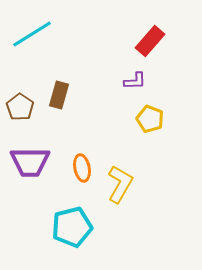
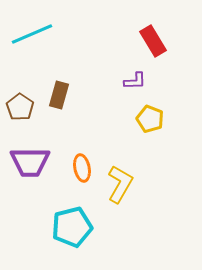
cyan line: rotated 9 degrees clockwise
red rectangle: moved 3 px right; rotated 72 degrees counterclockwise
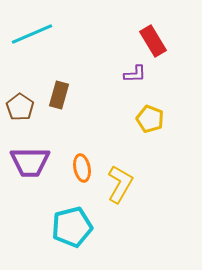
purple L-shape: moved 7 px up
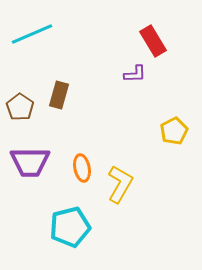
yellow pentagon: moved 24 px right, 12 px down; rotated 24 degrees clockwise
cyan pentagon: moved 2 px left
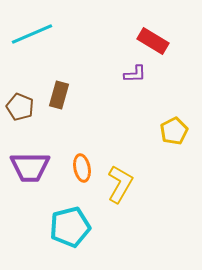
red rectangle: rotated 28 degrees counterclockwise
brown pentagon: rotated 12 degrees counterclockwise
purple trapezoid: moved 5 px down
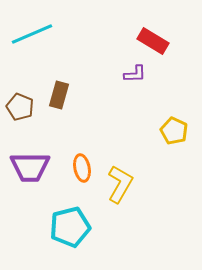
yellow pentagon: rotated 20 degrees counterclockwise
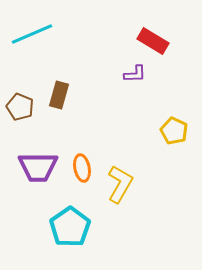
purple trapezoid: moved 8 px right
cyan pentagon: rotated 21 degrees counterclockwise
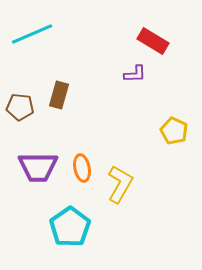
brown pentagon: rotated 16 degrees counterclockwise
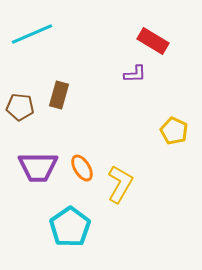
orange ellipse: rotated 20 degrees counterclockwise
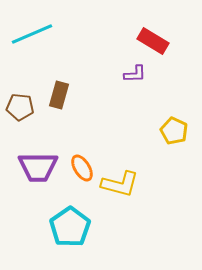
yellow L-shape: rotated 75 degrees clockwise
